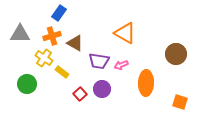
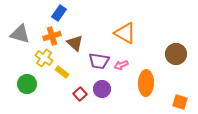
gray triangle: rotated 15 degrees clockwise
brown triangle: rotated 12 degrees clockwise
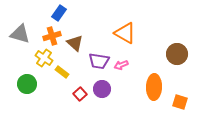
brown circle: moved 1 px right
orange ellipse: moved 8 px right, 4 px down
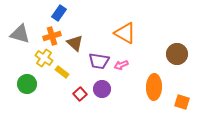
orange square: moved 2 px right
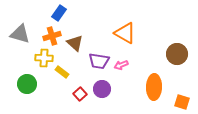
yellow cross: rotated 30 degrees counterclockwise
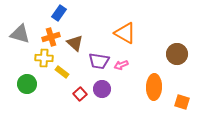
orange cross: moved 1 px left, 1 px down
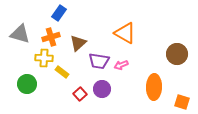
brown triangle: moved 3 px right; rotated 36 degrees clockwise
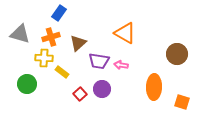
pink arrow: rotated 32 degrees clockwise
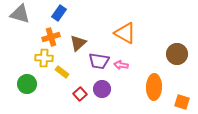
gray triangle: moved 20 px up
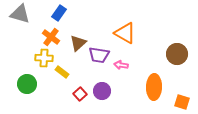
orange cross: rotated 36 degrees counterclockwise
purple trapezoid: moved 6 px up
purple circle: moved 2 px down
